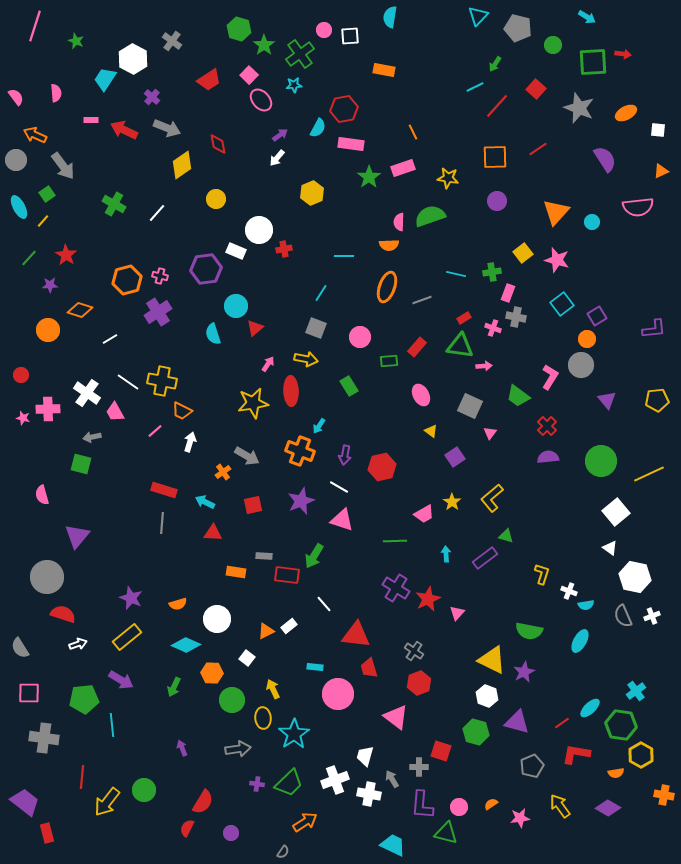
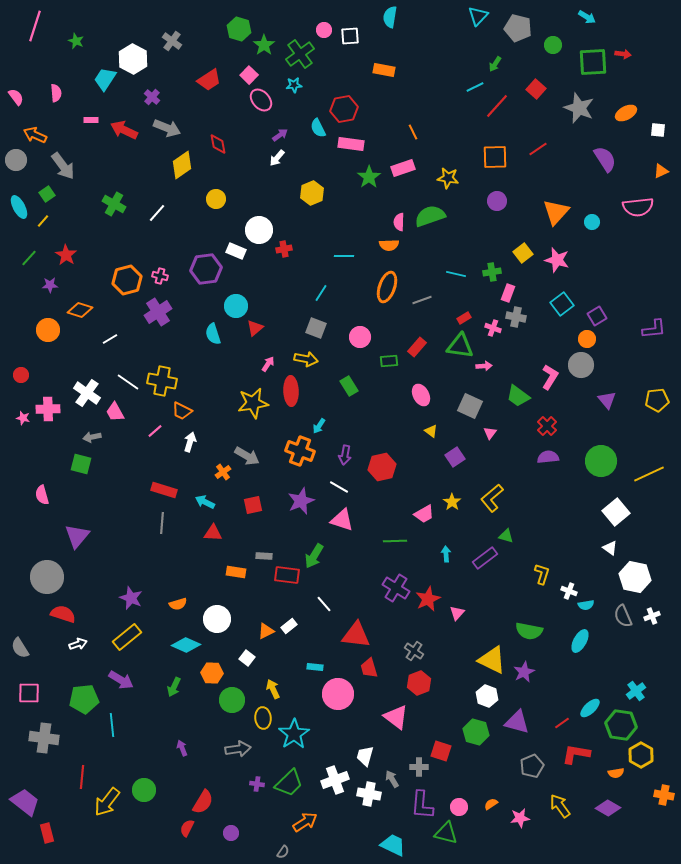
cyan semicircle at (318, 128): rotated 126 degrees clockwise
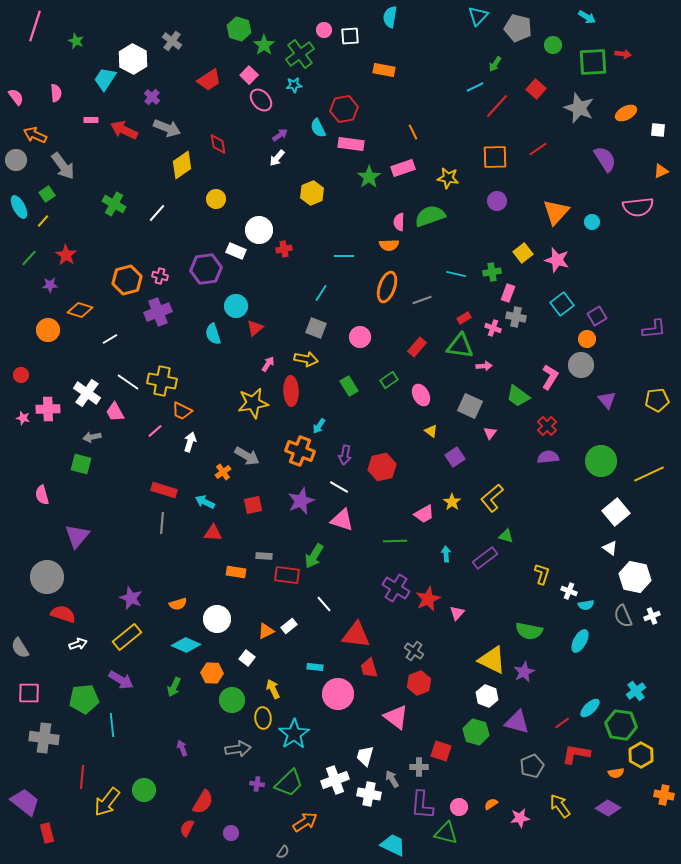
purple cross at (158, 312): rotated 12 degrees clockwise
green rectangle at (389, 361): moved 19 px down; rotated 30 degrees counterclockwise
